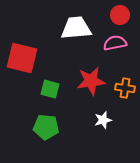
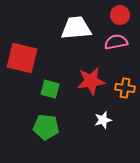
pink semicircle: moved 1 px right, 1 px up
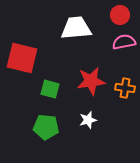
pink semicircle: moved 8 px right
white star: moved 15 px left
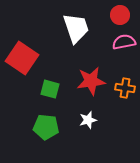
white trapezoid: rotated 76 degrees clockwise
red square: rotated 20 degrees clockwise
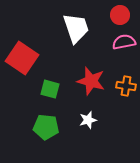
red star: rotated 24 degrees clockwise
orange cross: moved 1 px right, 2 px up
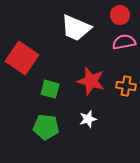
white trapezoid: rotated 132 degrees clockwise
white star: moved 1 px up
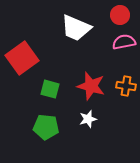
red square: rotated 20 degrees clockwise
red star: moved 5 px down
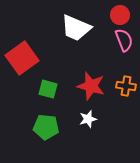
pink semicircle: moved 2 px up; rotated 80 degrees clockwise
green square: moved 2 px left
